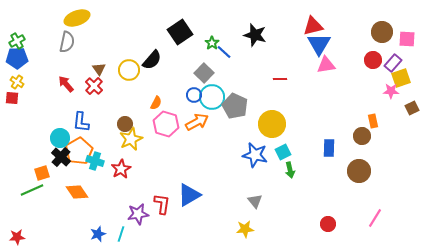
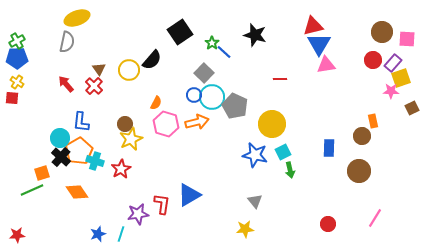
orange arrow at (197, 122): rotated 15 degrees clockwise
red star at (17, 237): moved 2 px up
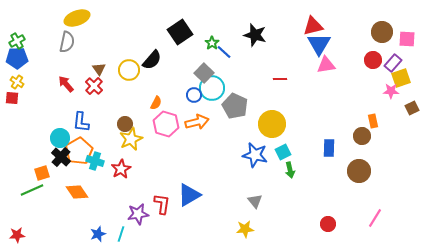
cyan circle at (212, 97): moved 9 px up
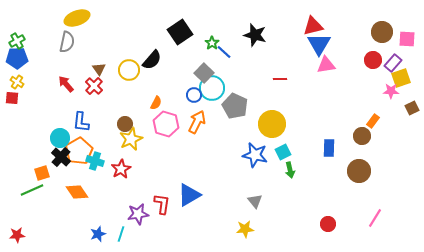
orange rectangle at (373, 121): rotated 48 degrees clockwise
orange arrow at (197, 122): rotated 50 degrees counterclockwise
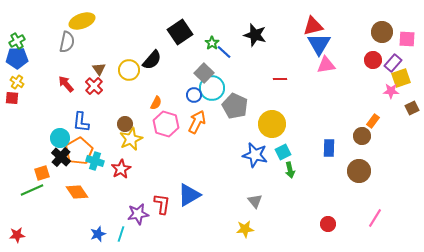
yellow ellipse at (77, 18): moved 5 px right, 3 px down
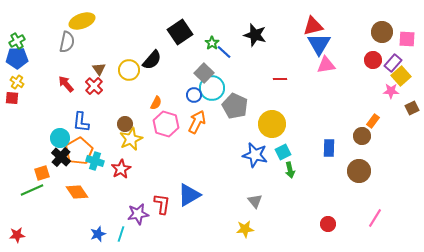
yellow square at (401, 78): moved 2 px up; rotated 24 degrees counterclockwise
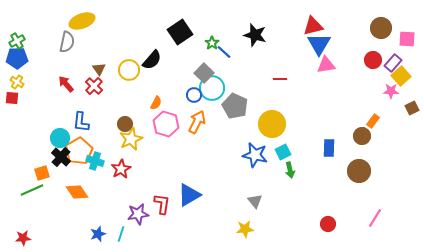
brown circle at (382, 32): moved 1 px left, 4 px up
red star at (17, 235): moved 6 px right, 3 px down
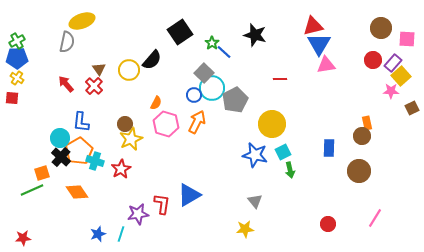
yellow cross at (17, 82): moved 4 px up
gray pentagon at (235, 106): moved 6 px up; rotated 20 degrees clockwise
orange rectangle at (373, 121): moved 6 px left, 2 px down; rotated 48 degrees counterclockwise
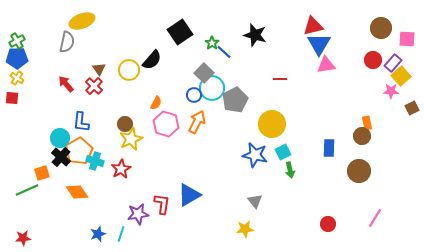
green line at (32, 190): moved 5 px left
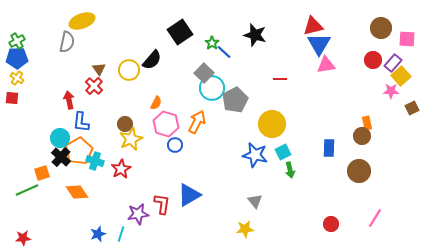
red arrow at (66, 84): moved 3 px right, 16 px down; rotated 30 degrees clockwise
blue circle at (194, 95): moved 19 px left, 50 px down
red circle at (328, 224): moved 3 px right
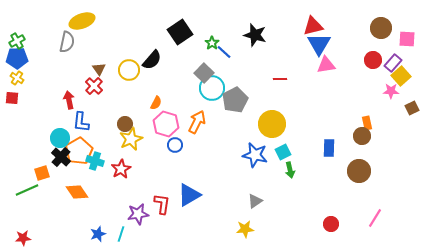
gray triangle at (255, 201): rotated 35 degrees clockwise
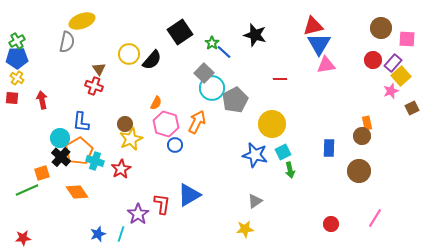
yellow circle at (129, 70): moved 16 px up
red cross at (94, 86): rotated 24 degrees counterclockwise
pink star at (391, 91): rotated 21 degrees counterclockwise
red arrow at (69, 100): moved 27 px left
purple star at (138, 214): rotated 25 degrees counterclockwise
